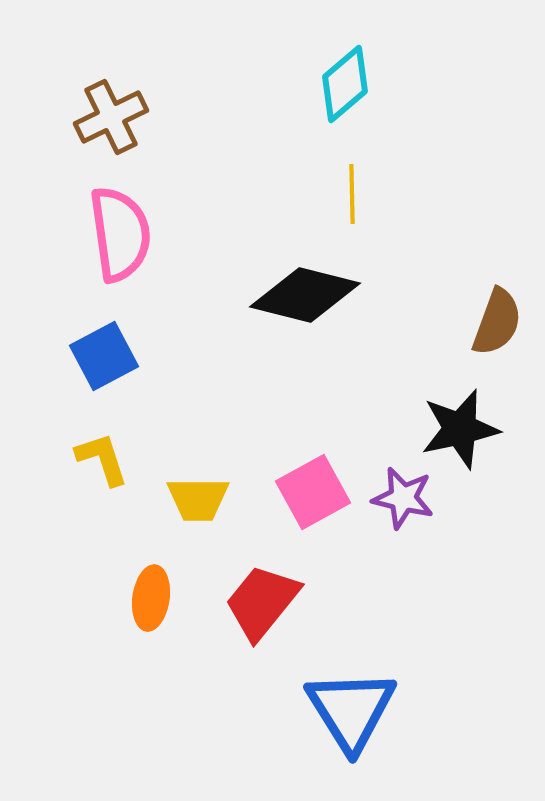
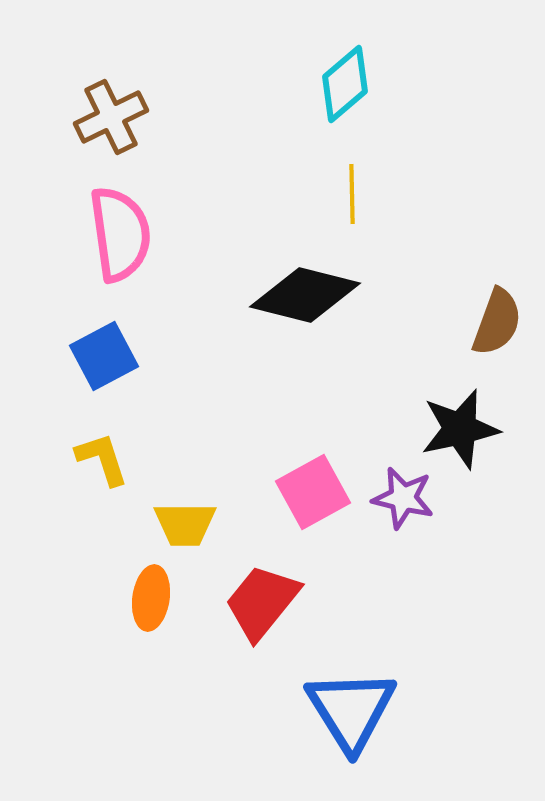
yellow trapezoid: moved 13 px left, 25 px down
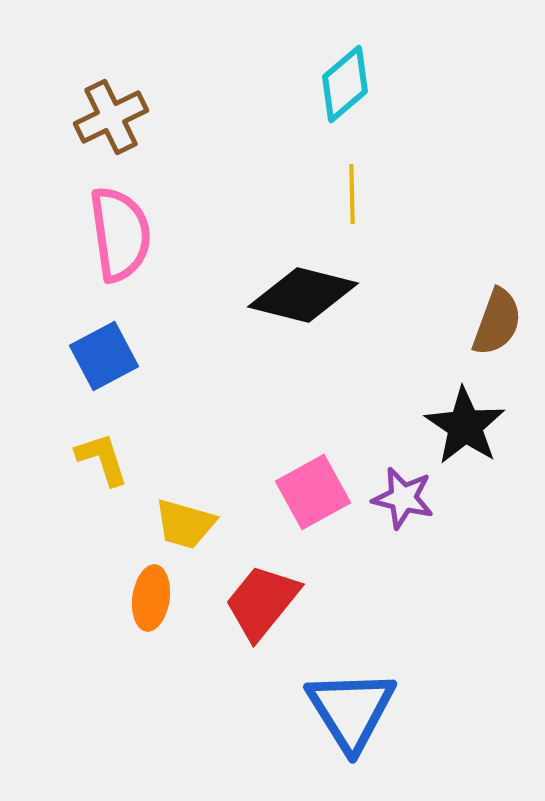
black diamond: moved 2 px left
black star: moved 5 px right, 3 px up; rotated 26 degrees counterclockwise
yellow trapezoid: rotated 16 degrees clockwise
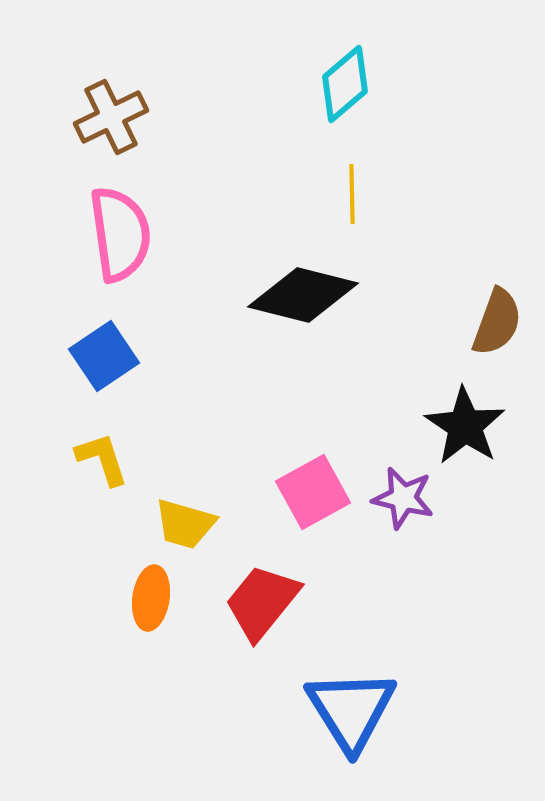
blue square: rotated 6 degrees counterclockwise
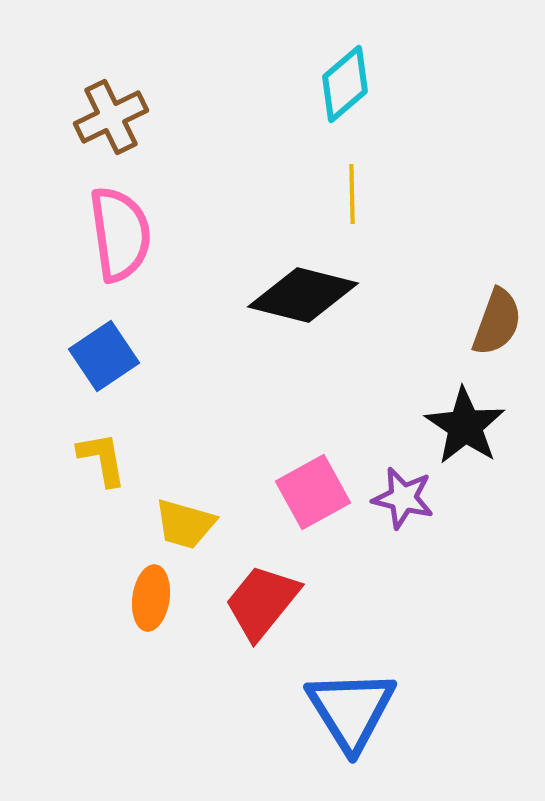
yellow L-shape: rotated 8 degrees clockwise
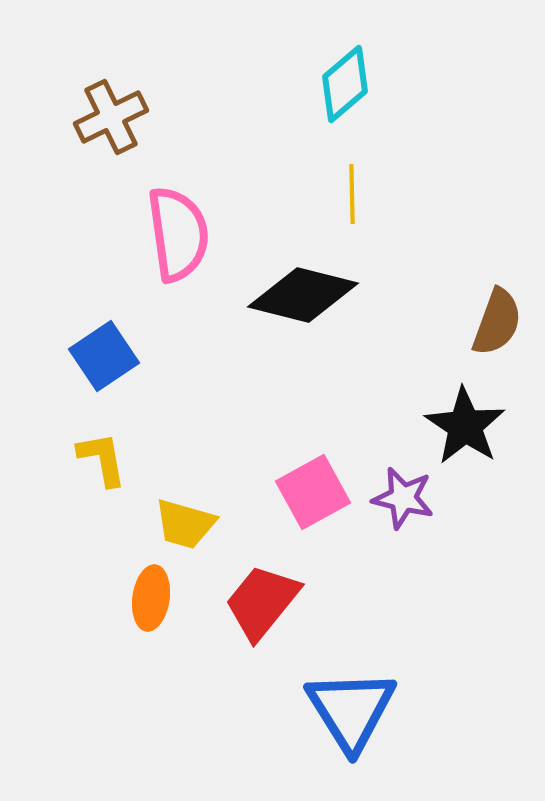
pink semicircle: moved 58 px right
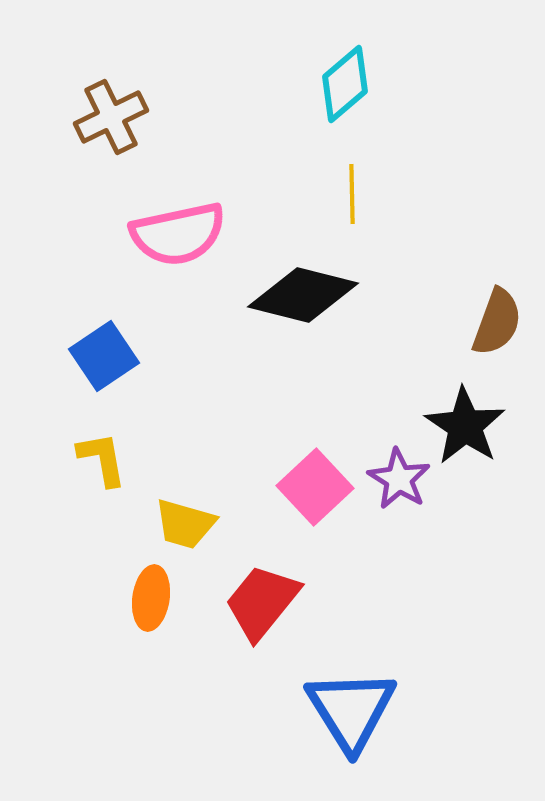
pink semicircle: rotated 86 degrees clockwise
pink square: moved 2 px right, 5 px up; rotated 14 degrees counterclockwise
purple star: moved 4 px left, 19 px up; rotated 18 degrees clockwise
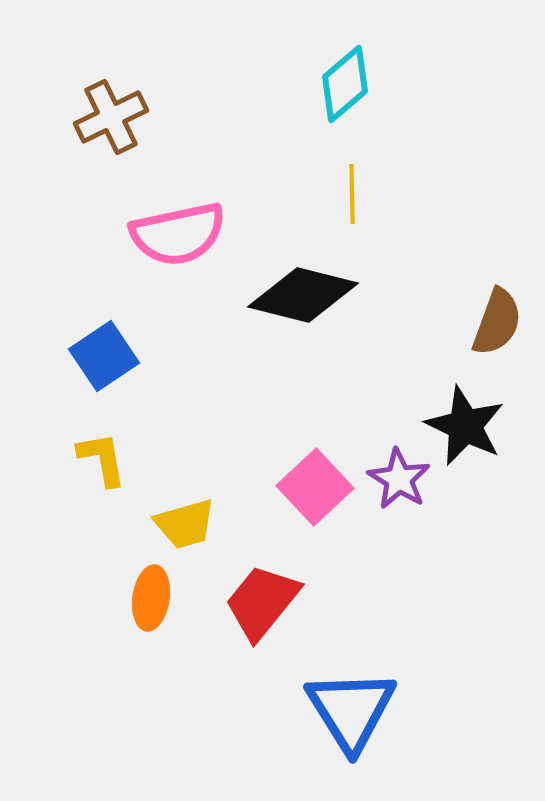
black star: rotated 8 degrees counterclockwise
yellow trapezoid: rotated 32 degrees counterclockwise
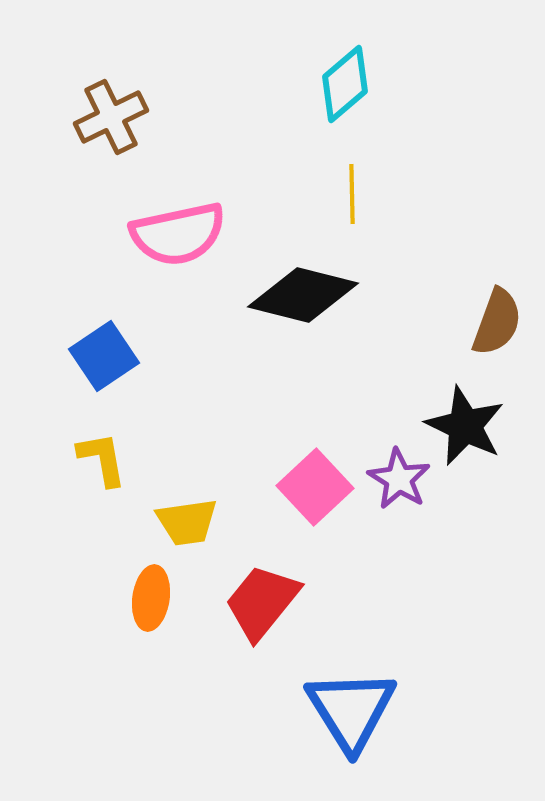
yellow trapezoid: moved 2 px right, 2 px up; rotated 8 degrees clockwise
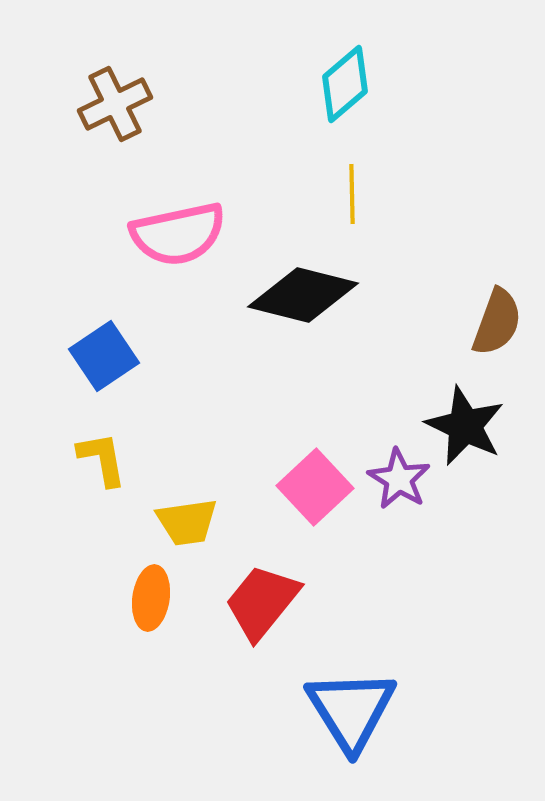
brown cross: moved 4 px right, 13 px up
